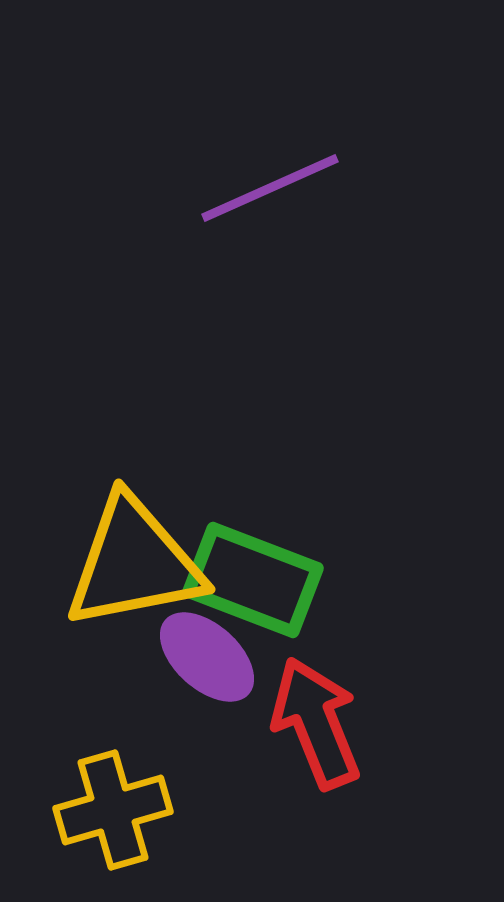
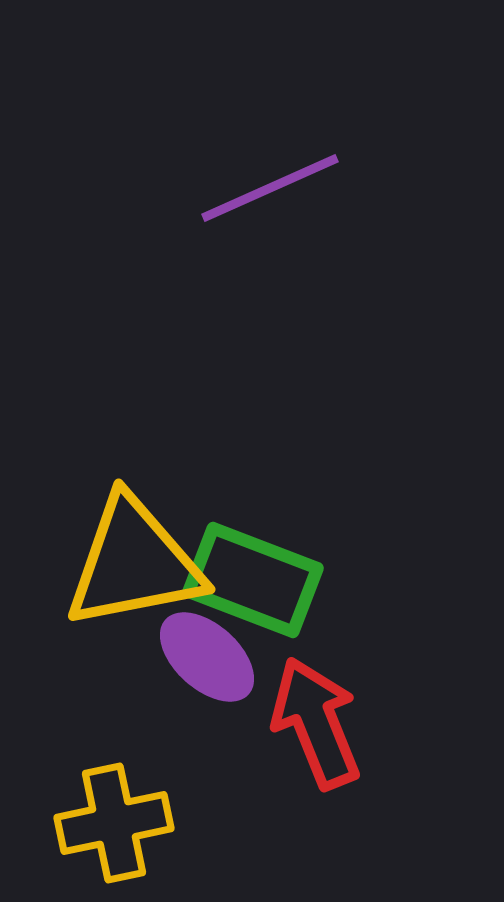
yellow cross: moved 1 px right, 13 px down; rotated 4 degrees clockwise
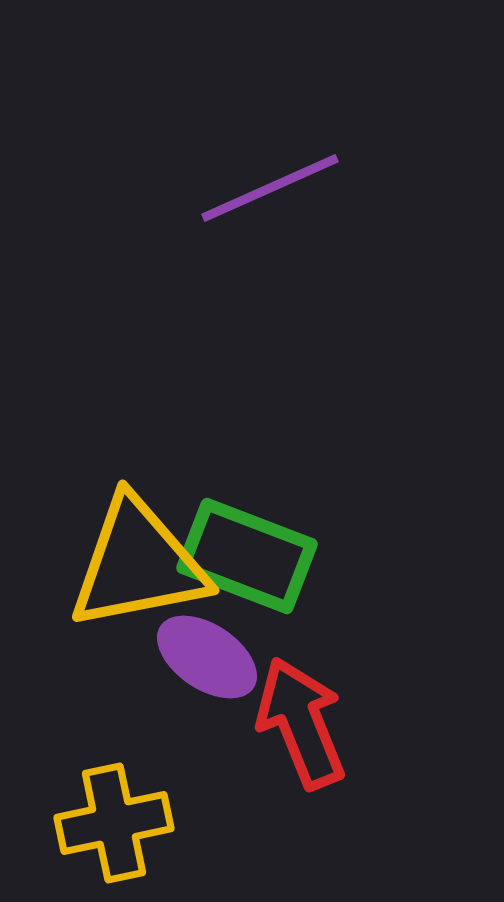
yellow triangle: moved 4 px right, 1 px down
green rectangle: moved 6 px left, 24 px up
purple ellipse: rotated 8 degrees counterclockwise
red arrow: moved 15 px left
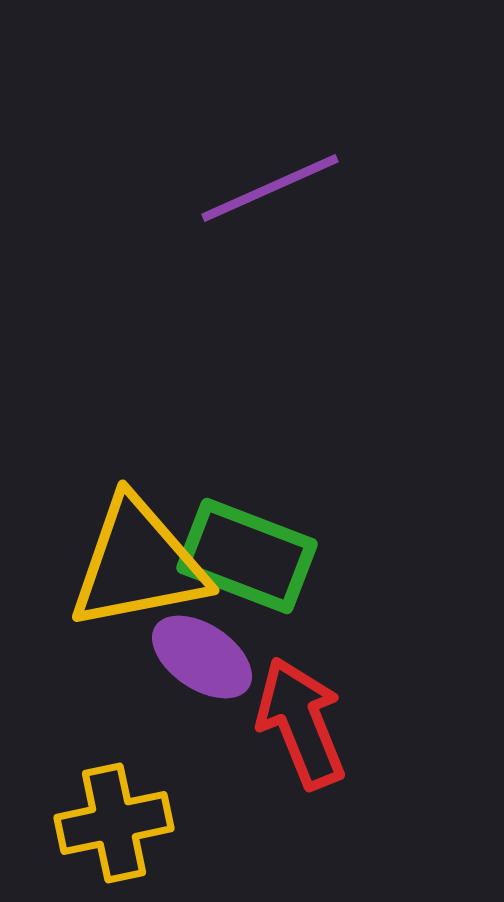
purple ellipse: moved 5 px left
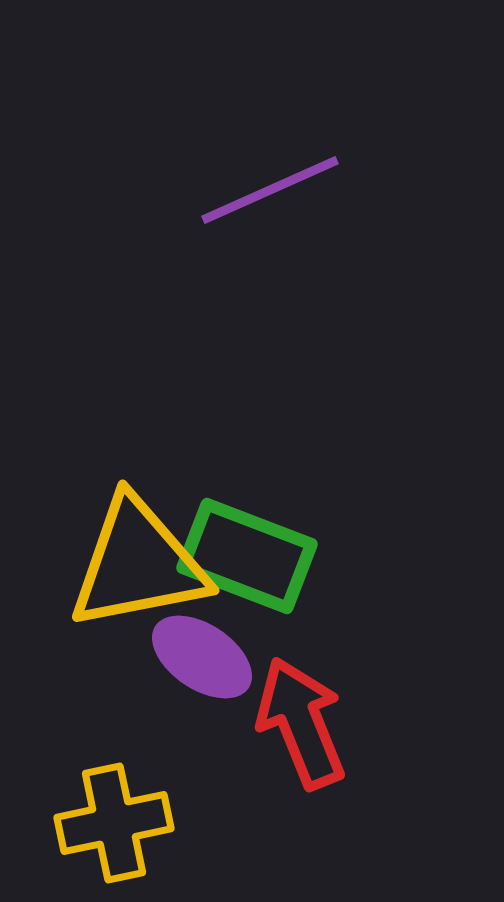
purple line: moved 2 px down
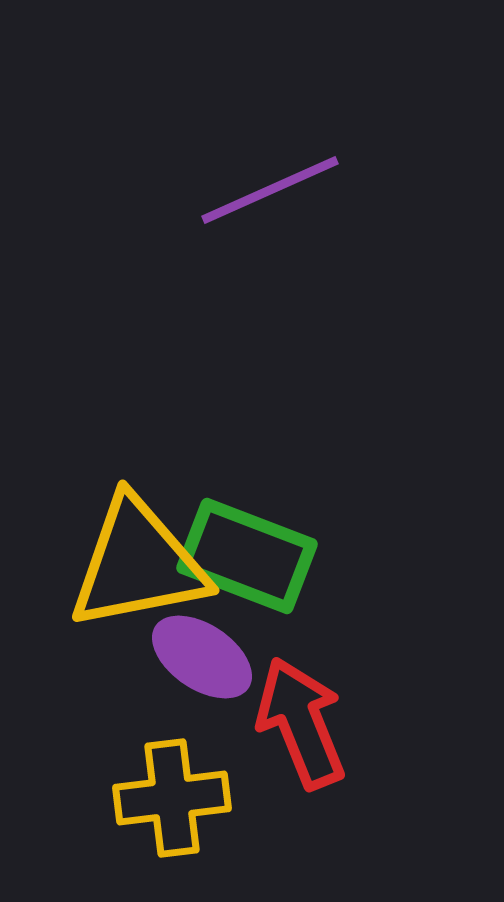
yellow cross: moved 58 px right, 25 px up; rotated 5 degrees clockwise
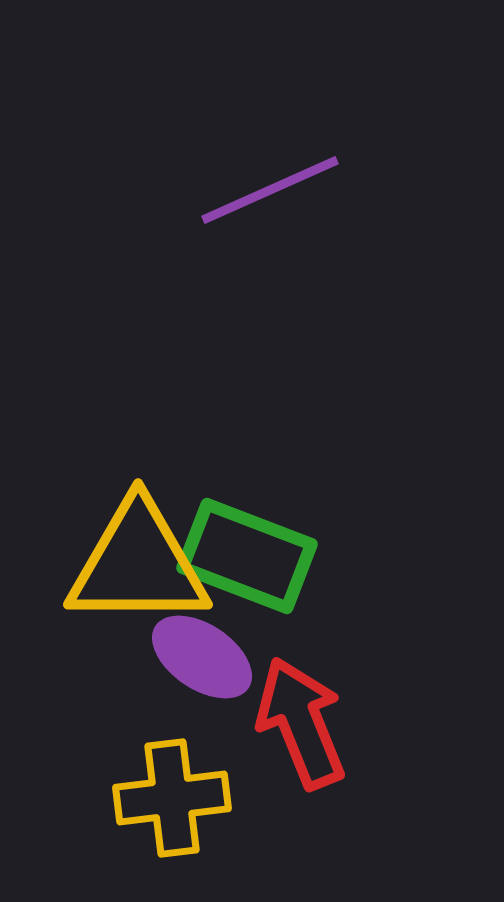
yellow triangle: rotated 11 degrees clockwise
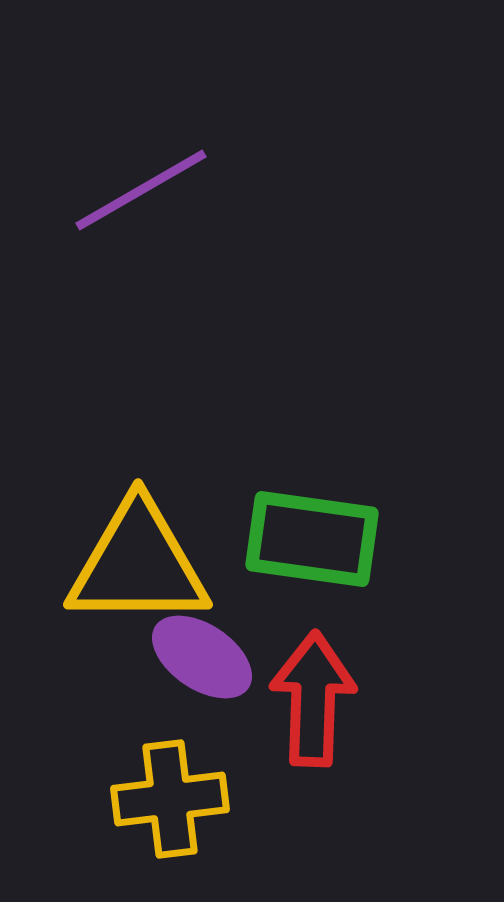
purple line: moved 129 px left; rotated 6 degrees counterclockwise
green rectangle: moved 65 px right, 17 px up; rotated 13 degrees counterclockwise
red arrow: moved 12 px right, 24 px up; rotated 24 degrees clockwise
yellow cross: moved 2 px left, 1 px down
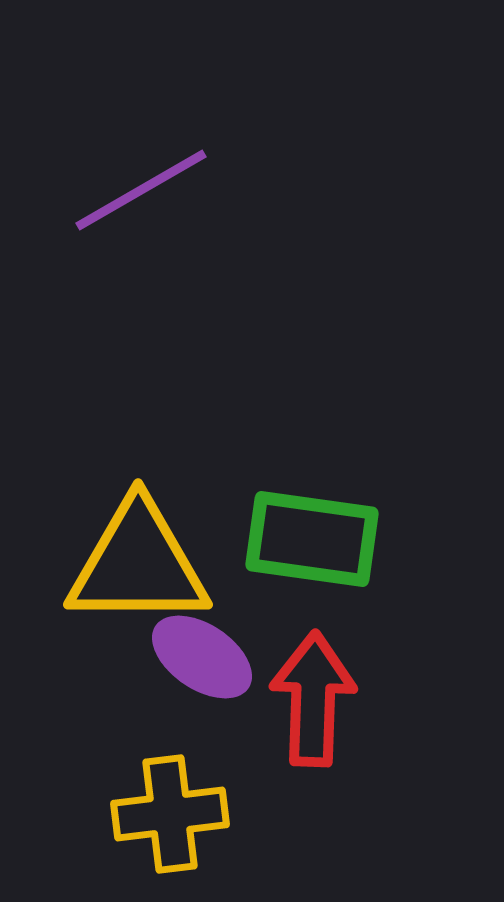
yellow cross: moved 15 px down
